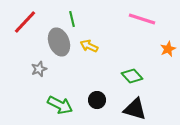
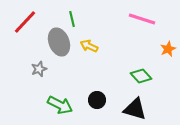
green diamond: moved 9 px right
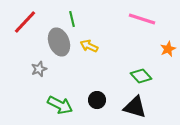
black triangle: moved 2 px up
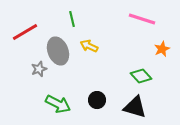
red line: moved 10 px down; rotated 16 degrees clockwise
gray ellipse: moved 1 px left, 9 px down
orange star: moved 6 px left
green arrow: moved 2 px left, 1 px up
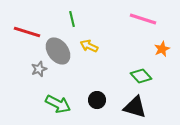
pink line: moved 1 px right
red line: moved 2 px right; rotated 48 degrees clockwise
gray ellipse: rotated 16 degrees counterclockwise
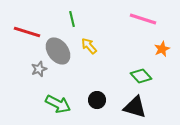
yellow arrow: rotated 24 degrees clockwise
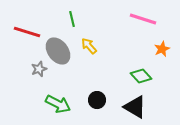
black triangle: rotated 15 degrees clockwise
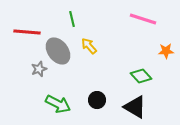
red line: rotated 12 degrees counterclockwise
orange star: moved 4 px right, 2 px down; rotated 21 degrees clockwise
